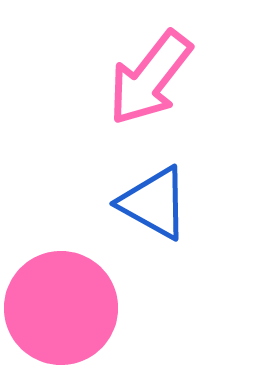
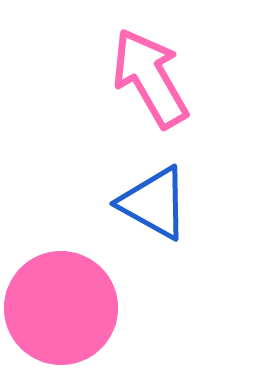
pink arrow: rotated 112 degrees clockwise
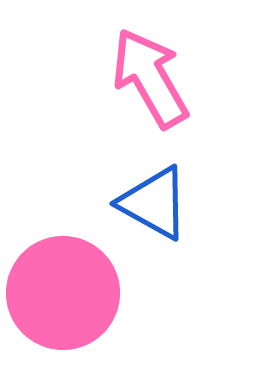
pink circle: moved 2 px right, 15 px up
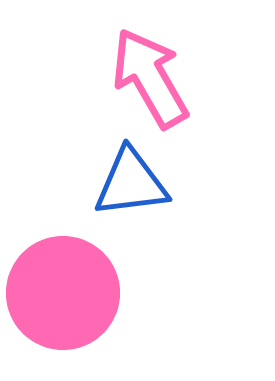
blue triangle: moved 23 px left, 20 px up; rotated 36 degrees counterclockwise
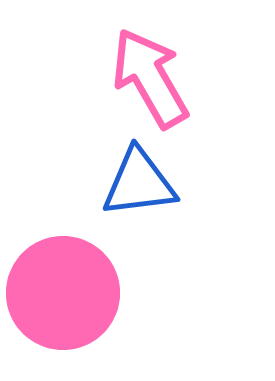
blue triangle: moved 8 px right
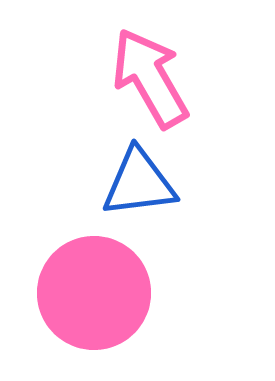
pink circle: moved 31 px right
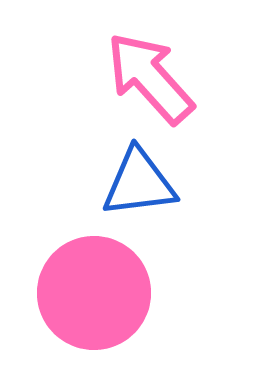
pink arrow: rotated 12 degrees counterclockwise
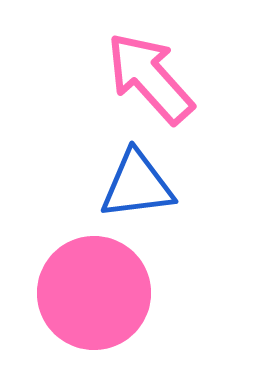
blue triangle: moved 2 px left, 2 px down
